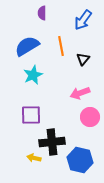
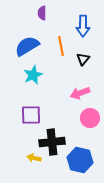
blue arrow: moved 6 px down; rotated 35 degrees counterclockwise
pink circle: moved 1 px down
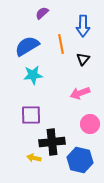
purple semicircle: rotated 48 degrees clockwise
orange line: moved 2 px up
cyan star: rotated 18 degrees clockwise
pink circle: moved 6 px down
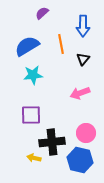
pink circle: moved 4 px left, 9 px down
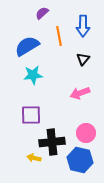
orange line: moved 2 px left, 8 px up
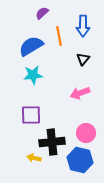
blue semicircle: moved 4 px right
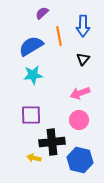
pink circle: moved 7 px left, 13 px up
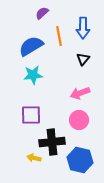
blue arrow: moved 2 px down
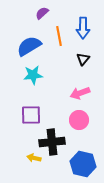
blue semicircle: moved 2 px left
blue hexagon: moved 3 px right, 4 px down
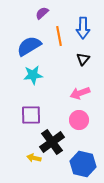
black cross: rotated 30 degrees counterclockwise
